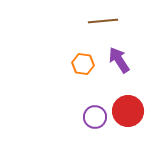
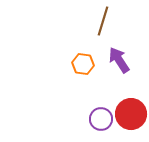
brown line: rotated 68 degrees counterclockwise
red circle: moved 3 px right, 3 px down
purple circle: moved 6 px right, 2 px down
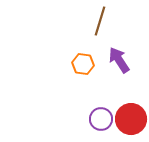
brown line: moved 3 px left
red circle: moved 5 px down
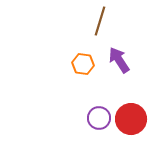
purple circle: moved 2 px left, 1 px up
